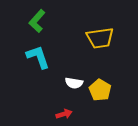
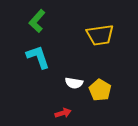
yellow trapezoid: moved 3 px up
red arrow: moved 1 px left, 1 px up
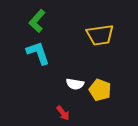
cyan L-shape: moved 4 px up
white semicircle: moved 1 px right, 1 px down
yellow pentagon: rotated 10 degrees counterclockwise
red arrow: rotated 70 degrees clockwise
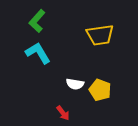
cyan L-shape: rotated 12 degrees counterclockwise
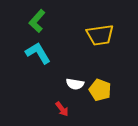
red arrow: moved 1 px left, 4 px up
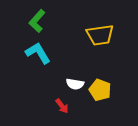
red arrow: moved 3 px up
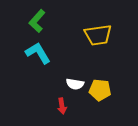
yellow trapezoid: moved 2 px left
yellow pentagon: rotated 15 degrees counterclockwise
red arrow: rotated 28 degrees clockwise
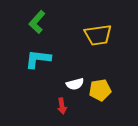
green L-shape: moved 1 px down
cyan L-shape: moved 6 px down; rotated 52 degrees counterclockwise
white semicircle: rotated 24 degrees counterclockwise
yellow pentagon: rotated 15 degrees counterclockwise
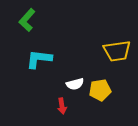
green L-shape: moved 10 px left, 2 px up
yellow trapezoid: moved 19 px right, 16 px down
cyan L-shape: moved 1 px right
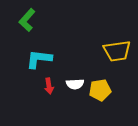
white semicircle: rotated 12 degrees clockwise
red arrow: moved 13 px left, 20 px up
